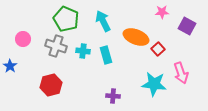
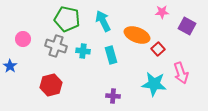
green pentagon: moved 1 px right; rotated 10 degrees counterclockwise
orange ellipse: moved 1 px right, 2 px up
cyan rectangle: moved 5 px right
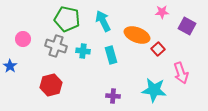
cyan star: moved 6 px down
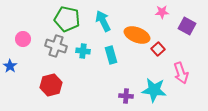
purple cross: moved 13 px right
